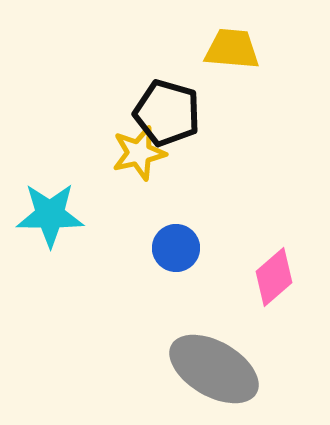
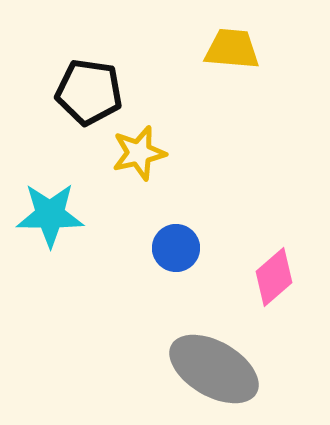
black pentagon: moved 78 px left, 21 px up; rotated 8 degrees counterclockwise
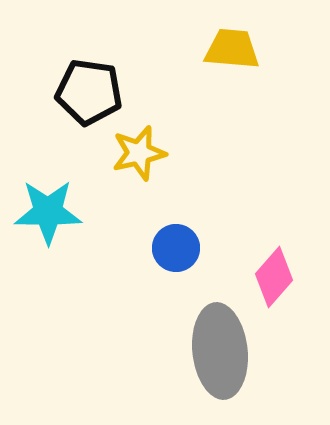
cyan star: moved 2 px left, 3 px up
pink diamond: rotated 8 degrees counterclockwise
gray ellipse: moved 6 px right, 18 px up; rotated 54 degrees clockwise
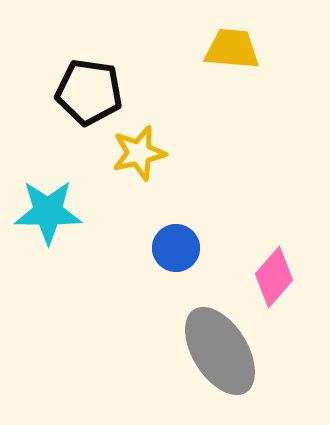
gray ellipse: rotated 26 degrees counterclockwise
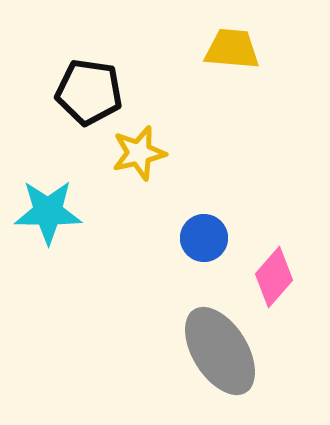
blue circle: moved 28 px right, 10 px up
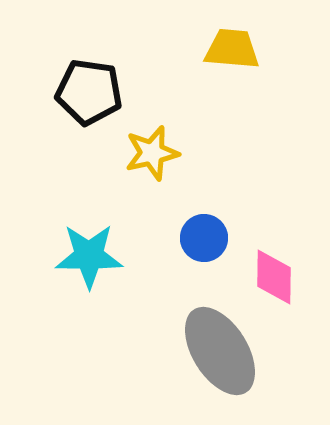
yellow star: moved 13 px right
cyan star: moved 41 px right, 44 px down
pink diamond: rotated 40 degrees counterclockwise
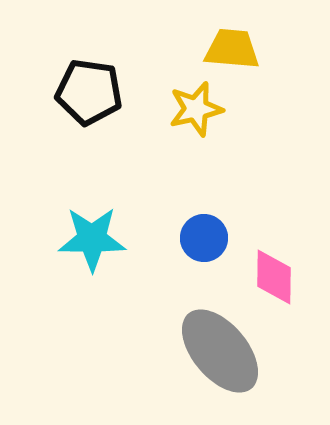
yellow star: moved 44 px right, 44 px up
cyan star: moved 3 px right, 17 px up
gray ellipse: rotated 8 degrees counterclockwise
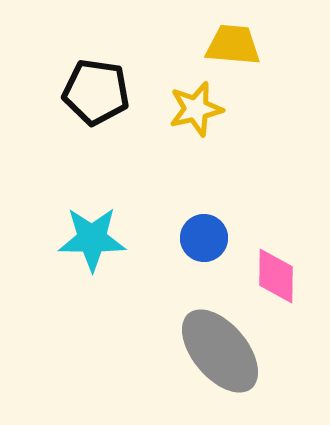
yellow trapezoid: moved 1 px right, 4 px up
black pentagon: moved 7 px right
pink diamond: moved 2 px right, 1 px up
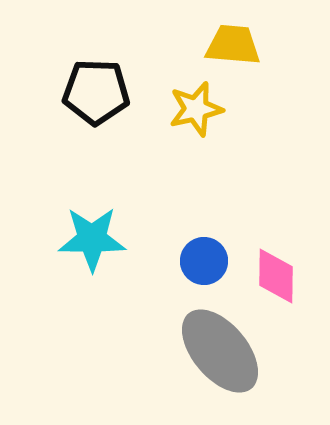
black pentagon: rotated 6 degrees counterclockwise
blue circle: moved 23 px down
